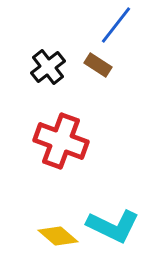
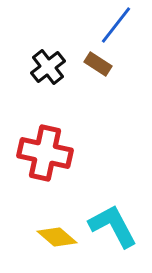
brown rectangle: moved 1 px up
red cross: moved 16 px left, 12 px down; rotated 8 degrees counterclockwise
cyan L-shape: rotated 144 degrees counterclockwise
yellow diamond: moved 1 px left, 1 px down
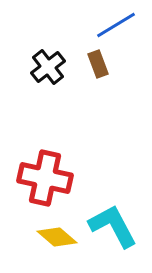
blue line: rotated 21 degrees clockwise
brown rectangle: rotated 36 degrees clockwise
red cross: moved 25 px down
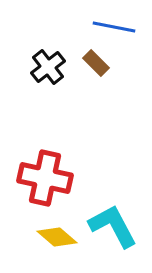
blue line: moved 2 px left, 2 px down; rotated 42 degrees clockwise
brown rectangle: moved 2 px left, 1 px up; rotated 24 degrees counterclockwise
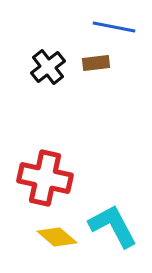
brown rectangle: rotated 52 degrees counterclockwise
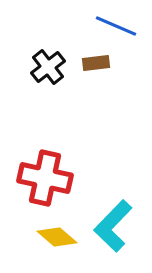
blue line: moved 2 px right, 1 px up; rotated 12 degrees clockwise
cyan L-shape: rotated 108 degrees counterclockwise
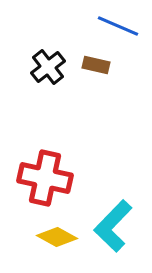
blue line: moved 2 px right
brown rectangle: moved 2 px down; rotated 20 degrees clockwise
yellow diamond: rotated 12 degrees counterclockwise
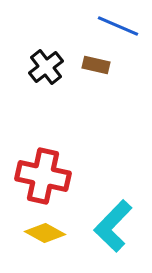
black cross: moved 2 px left
red cross: moved 2 px left, 2 px up
yellow diamond: moved 12 px left, 4 px up
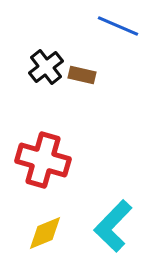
brown rectangle: moved 14 px left, 10 px down
red cross: moved 16 px up; rotated 4 degrees clockwise
yellow diamond: rotated 51 degrees counterclockwise
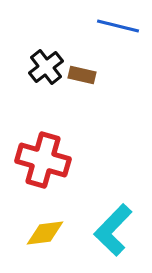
blue line: rotated 9 degrees counterclockwise
cyan L-shape: moved 4 px down
yellow diamond: rotated 15 degrees clockwise
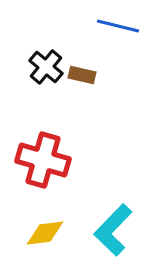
black cross: rotated 12 degrees counterclockwise
